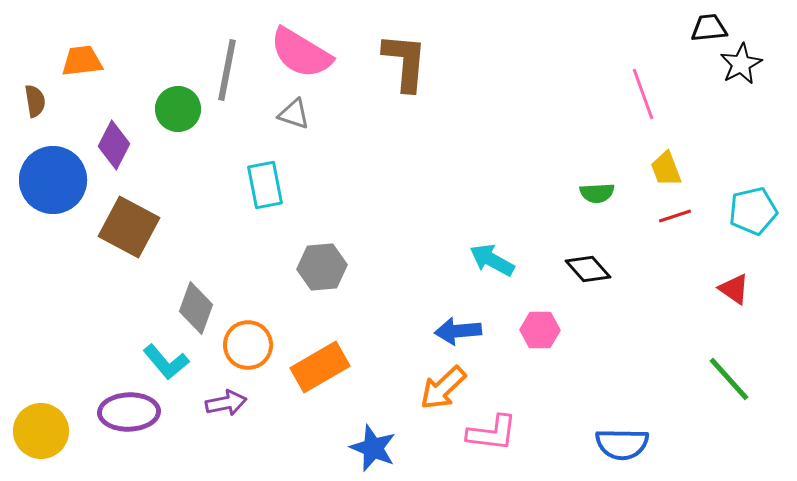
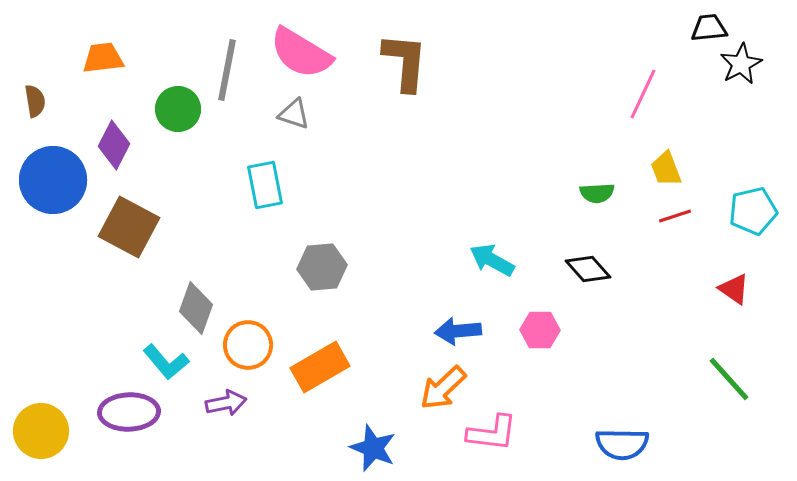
orange trapezoid: moved 21 px right, 3 px up
pink line: rotated 45 degrees clockwise
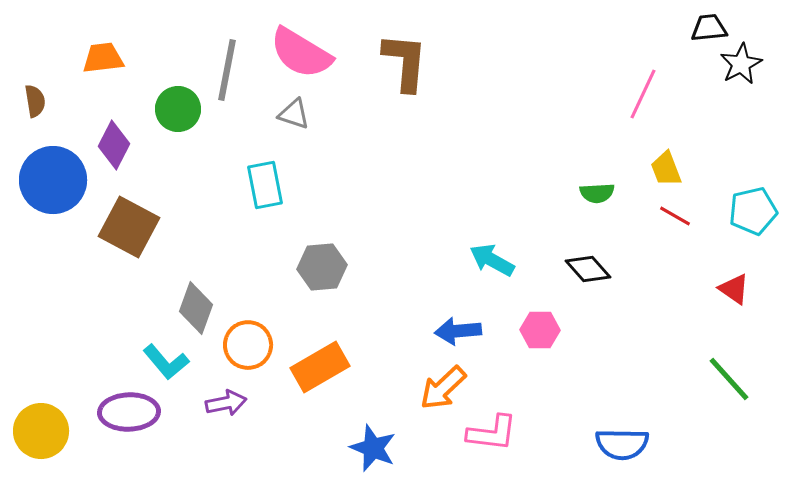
red line: rotated 48 degrees clockwise
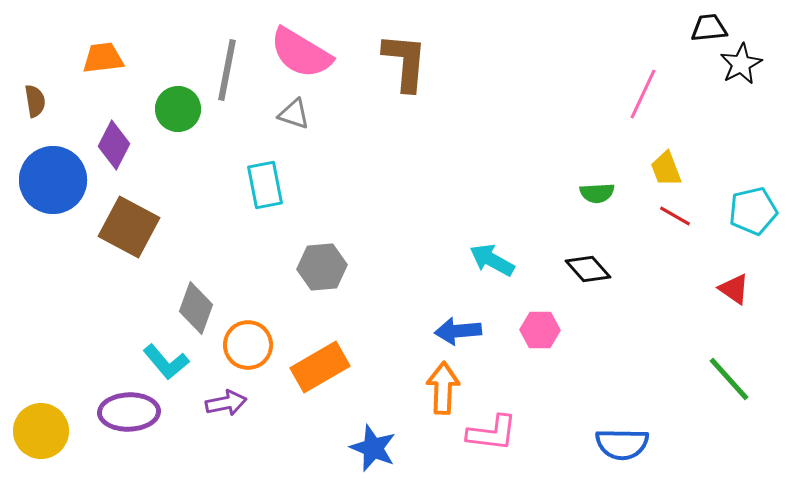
orange arrow: rotated 135 degrees clockwise
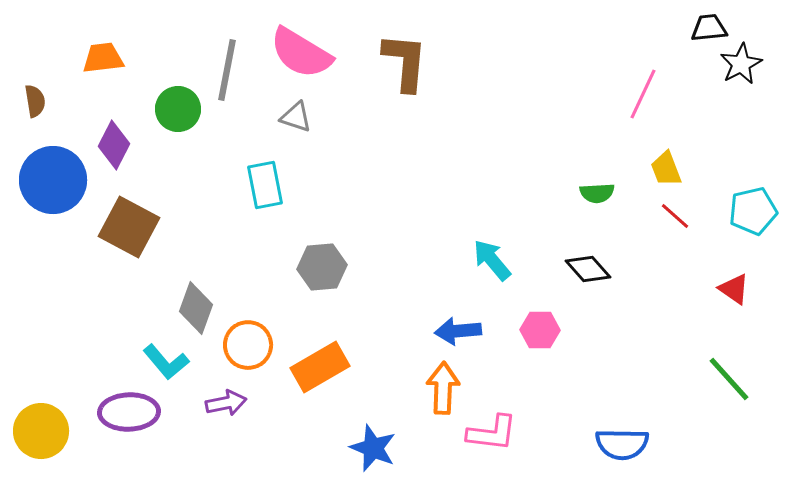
gray triangle: moved 2 px right, 3 px down
red line: rotated 12 degrees clockwise
cyan arrow: rotated 21 degrees clockwise
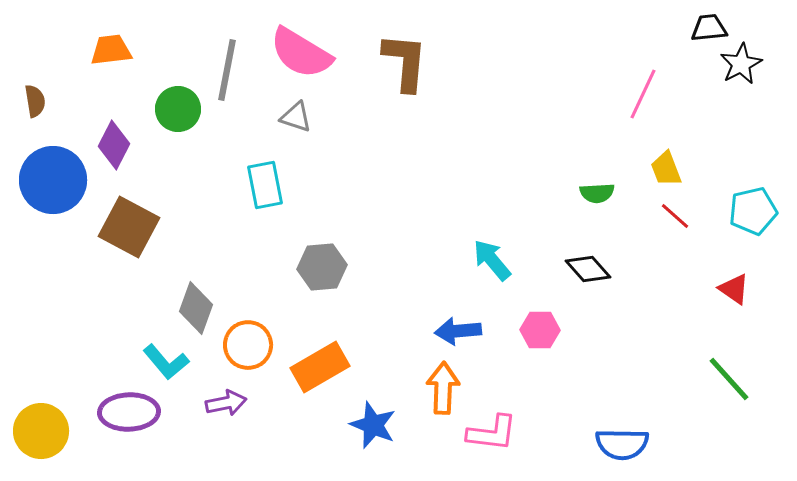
orange trapezoid: moved 8 px right, 8 px up
blue star: moved 23 px up
